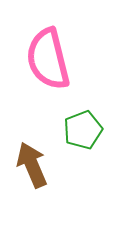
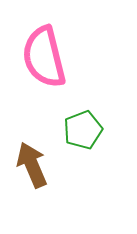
pink semicircle: moved 4 px left, 2 px up
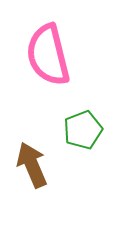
pink semicircle: moved 4 px right, 2 px up
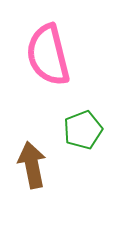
brown arrow: rotated 12 degrees clockwise
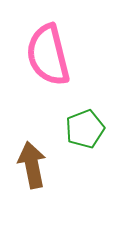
green pentagon: moved 2 px right, 1 px up
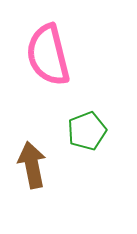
green pentagon: moved 2 px right, 2 px down
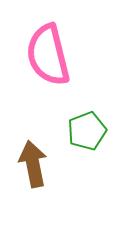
brown arrow: moved 1 px right, 1 px up
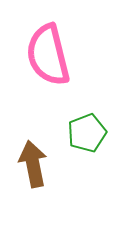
green pentagon: moved 2 px down
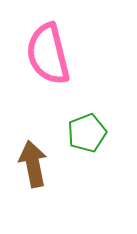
pink semicircle: moved 1 px up
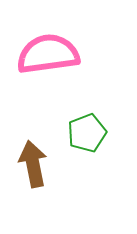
pink semicircle: rotated 96 degrees clockwise
